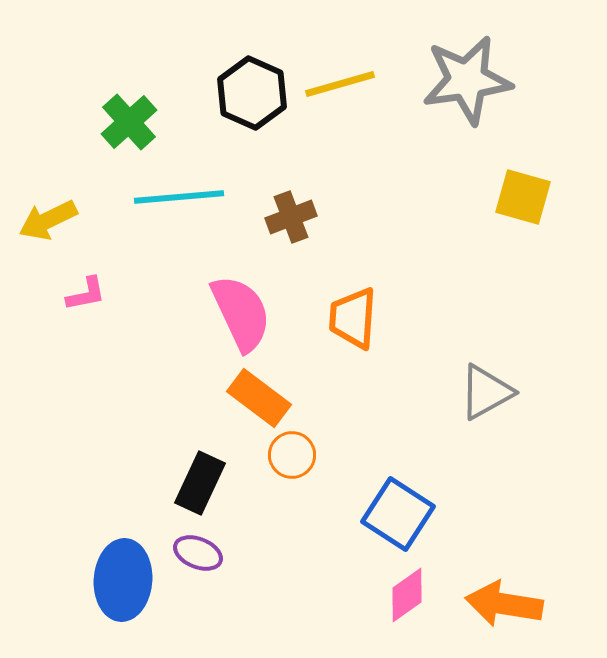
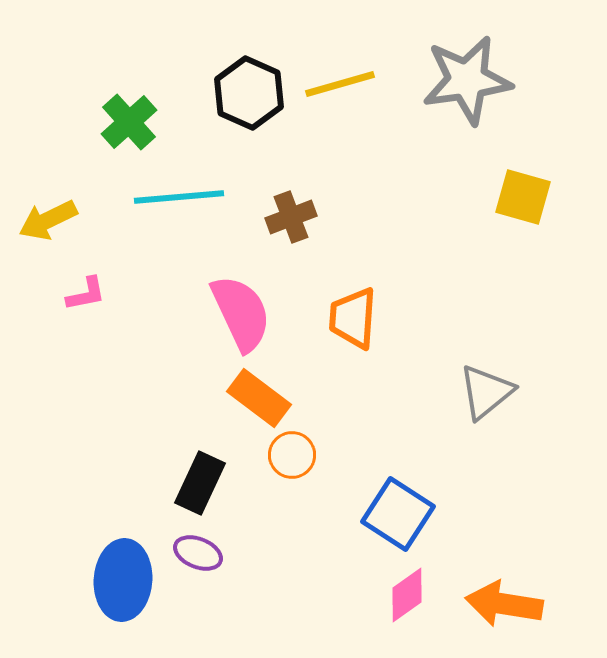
black hexagon: moved 3 px left
gray triangle: rotated 10 degrees counterclockwise
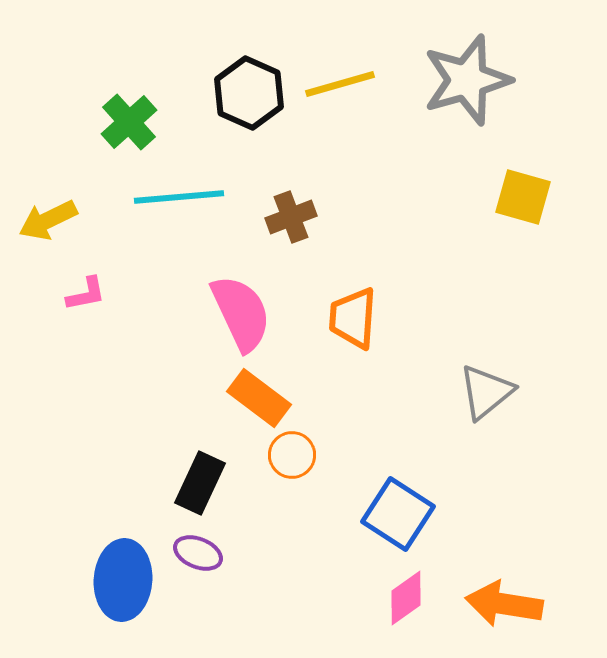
gray star: rotated 8 degrees counterclockwise
pink diamond: moved 1 px left, 3 px down
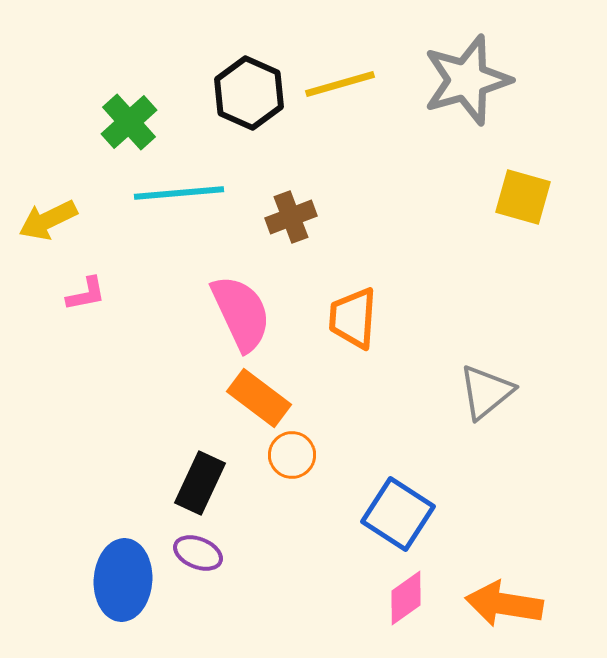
cyan line: moved 4 px up
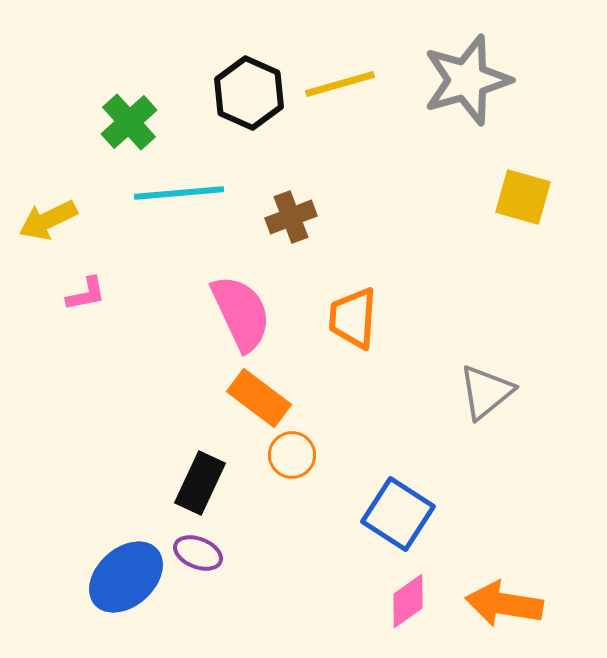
blue ellipse: moved 3 px right, 3 px up; rotated 44 degrees clockwise
pink diamond: moved 2 px right, 3 px down
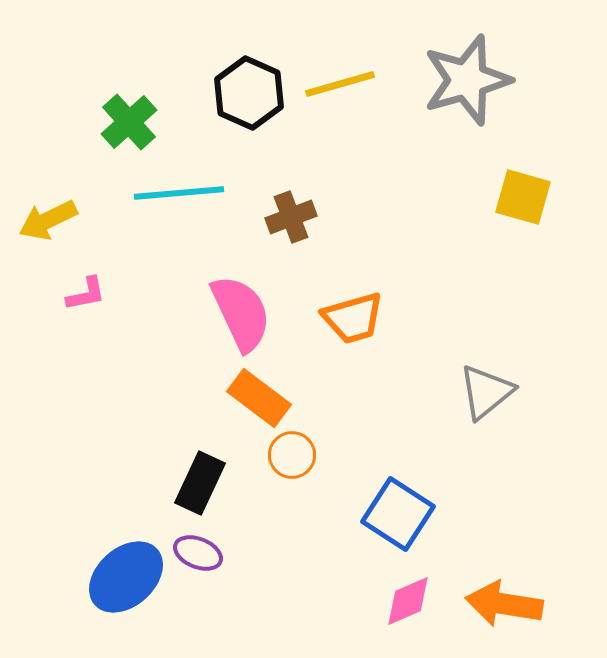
orange trapezoid: rotated 110 degrees counterclockwise
pink diamond: rotated 12 degrees clockwise
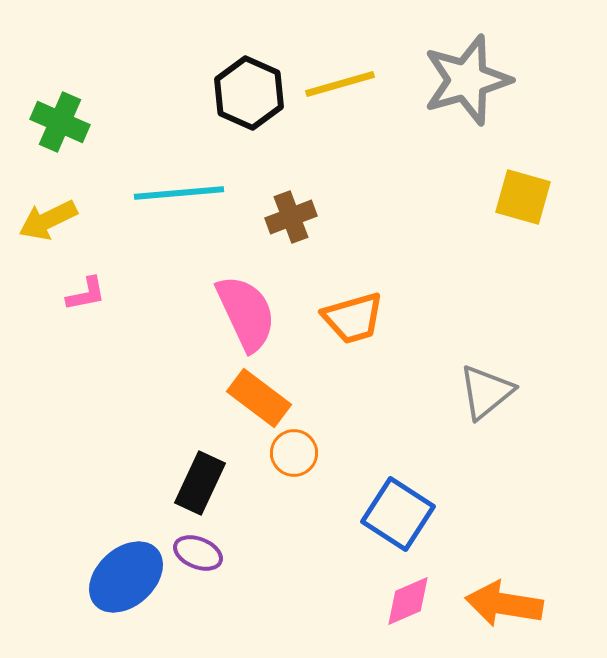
green cross: moved 69 px left; rotated 24 degrees counterclockwise
pink semicircle: moved 5 px right
orange circle: moved 2 px right, 2 px up
